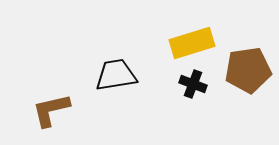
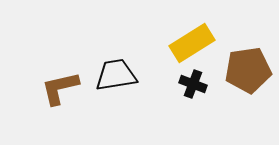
yellow rectangle: rotated 15 degrees counterclockwise
brown L-shape: moved 9 px right, 22 px up
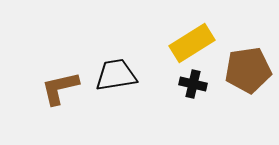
black cross: rotated 8 degrees counterclockwise
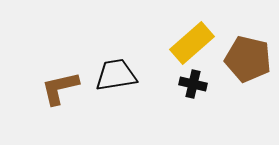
yellow rectangle: rotated 9 degrees counterclockwise
brown pentagon: moved 11 px up; rotated 21 degrees clockwise
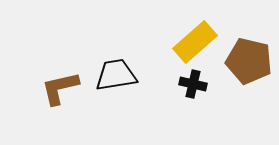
yellow rectangle: moved 3 px right, 1 px up
brown pentagon: moved 1 px right, 2 px down
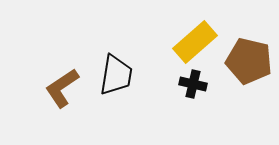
black trapezoid: rotated 108 degrees clockwise
brown L-shape: moved 2 px right; rotated 21 degrees counterclockwise
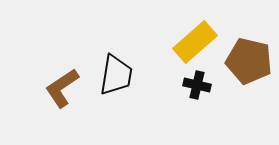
black cross: moved 4 px right, 1 px down
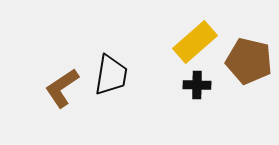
black trapezoid: moved 5 px left
black cross: rotated 12 degrees counterclockwise
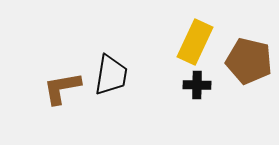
yellow rectangle: rotated 24 degrees counterclockwise
brown L-shape: rotated 24 degrees clockwise
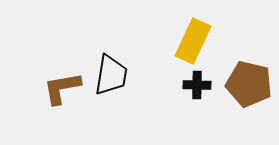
yellow rectangle: moved 2 px left, 1 px up
brown pentagon: moved 23 px down
